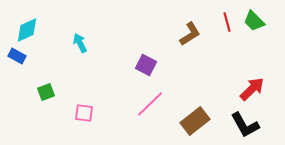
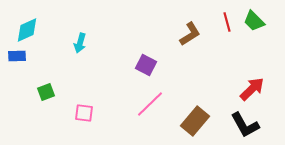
cyan arrow: rotated 138 degrees counterclockwise
blue rectangle: rotated 30 degrees counterclockwise
brown rectangle: rotated 12 degrees counterclockwise
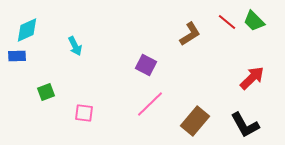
red line: rotated 36 degrees counterclockwise
cyan arrow: moved 5 px left, 3 px down; rotated 42 degrees counterclockwise
red arrow: moved 11 px up
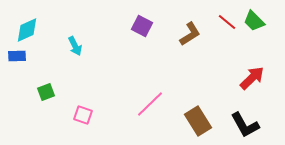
purple square: moved 4 px left, 39 px up
pink square: moved 1 px left, 2 px down; rotated 12 degrees clockwise
brown rectangle: moved 3 px right; rotated 72 degrees counterclockwise
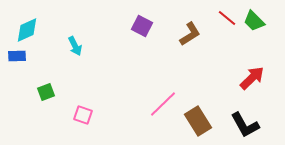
red line: moved 4 px up
pink line: moved 13 px right
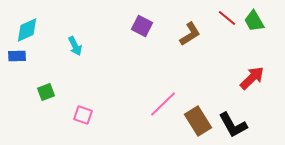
green trapezoid: rotated 15 degrees clockwise
black L-shape: moved 12 px left
